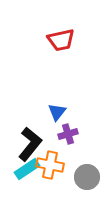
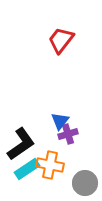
red trapezoid: rotated 140 degrees clockwise
blue triangle: moved 3 px right, 9 px down
black L-shape: moved 9 px left; rotated 16 degrees clockwise
gray circle: moved 2 px left, 6 px down
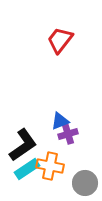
red trapezoid: moved 1 px left
blue triangle: rotated 30 degrees clockwise
black L-shape: moved 2 px right, 1 px down
orange cross: moved 1 px down
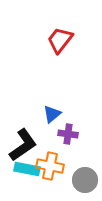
blue triangle: moved 8 px left, 7 px up; rotated 18 degrees counterclockwise
purple cross: rotated 24 degrees clockwise
cyan rectangle: rotated 45 degrees clockwise
gray circle: moved 3 px up
